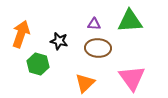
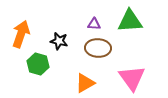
orange triangle: rotated 15 degrees clockwise
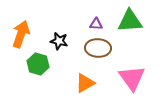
purple triangle: moved 2 px right
